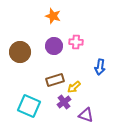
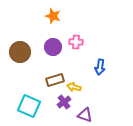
purple circle: moved 1 px left, 1 px down
yellow arrow: rotated 56 degrees clockwise
purple triangle: moved 1 px left
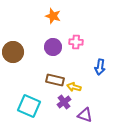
brown circle: moved 7 px left
brown rectangle: rotated 30 degrees clockwise
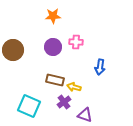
orange star: rotated 21 degrees counterclockwise
brown circle: moved 2 px up
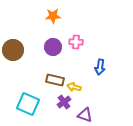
cyan square: moved 1 px left, 2 px up
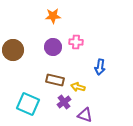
yellow arrow: moved 4 px right
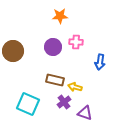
orange star: moved 7 px right
brown circle: moved 1 px down
blue arrow: moved 5 px up
yellow arrow: moved 3 px left
purple triangle: moved 2 px up
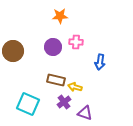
brown rectangle: moved 1 px right
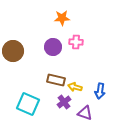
orange star: moved 2 px right, 2 px down
blue arrow: moved 29 px down
